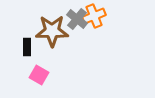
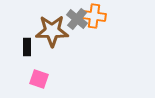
orange cross: rotated 30 degrees clockwise
pink square: moved 4 px down; rotated 12 degrees counterclockwise
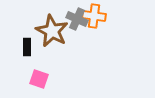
gray cross: rotated 15 degrees counterclockwise
brown star: rotated 28 degrees clockwise
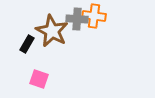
gray cross: rotated 20 degrees counterclockwise
black rectangle: moved 3 px up; rotated 30 degrees clockwise
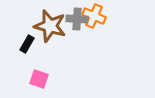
orange cross: rotated 15 degrees clockwise
brown star: moved 2 px left, 5 px up; rotated 12 degrees counterclockwise
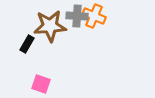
gray cross: moved 3 px up
brown star: rotated 20 degrees counterclockwise
pink square: moved 2 px right, 5 px down
